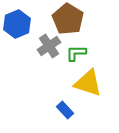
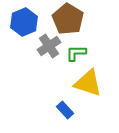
blue hexagon: moved 7 px right, 2 px up
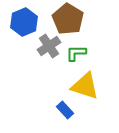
yellow triangle: moved 3 px left, 3 px down
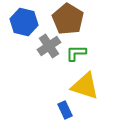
blue hexagon: rotated 24 degrees counterclockwise
blue rectangle: rotated 18 degrees clockwise
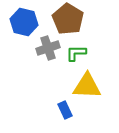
gray cross: moved 1 px left, 2 px down; rotated 15 degrees clockwise
yellow triangle: moved 2 px right; rotated 16 degrees counterclockwise
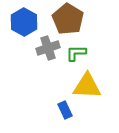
blue hexagon: rotated 16 degrees clockwise
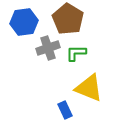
blue hexagon: rotated 24 degrees clockwise
yellow triangle: moved 2 px right, 2 px down; rotated 20 degrees clockwise
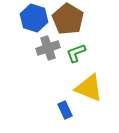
blue hexagon: moved 10 px right, 4 px up; rotated 24 degrees clockwise
green L-shape: rotated 20 degrees counterclockwise
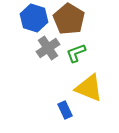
brown pentagon: moved 1 px right
gray cross: rotated 15 degrees counterclockwise
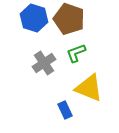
brown pentagon: rotated 12 degrees counterclockwise
gray cross: moved 4 px left, 15 px down
